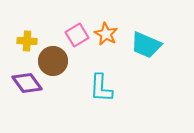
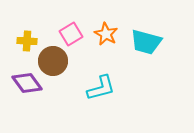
pink square: moved 6 px left, 1 px up
cyan trapezoid: moved 3 px up; rotated 8 degrees counterclockwise
cyan L-shape: rotated 108 degrees counterclockwise
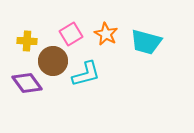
cyan L-shape: moved 15 px left, 14 px up
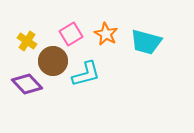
yellow cross: rotated 30 degrees clockwise
purple diamond: moved 1 px down; rotated 8 degrees counterclockwise
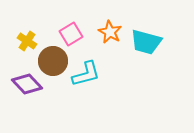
orange star: moved 4 px right, 2 px up
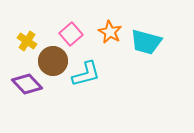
pink square: rotated 10 degrees counterclockwise
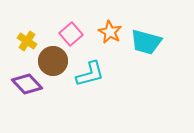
cyan L-shape: moved 4 px right
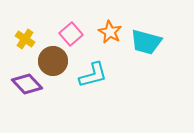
yellow cross: moved 2 px left, 2 px up
cyan L-shape: moved 3 px right, 1 px down
